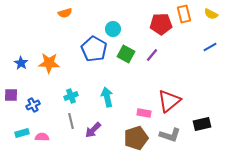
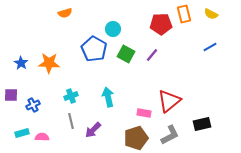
cyan arrow: moved 1 px right
gray L-shape: rotated 45 degrees counterclockwise
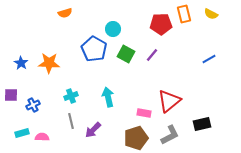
blue line: moved 1 px left, 12 px down
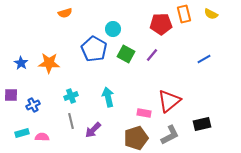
blue line: moved 5 px left
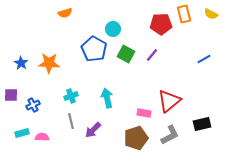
cyan arrow: moved 1 px left, 1 px down
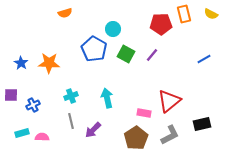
brown pentagon: rotated 15 degrees counterclockwise
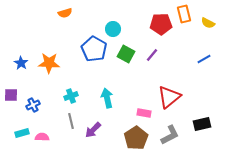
yellow semicircle: moved 3 px left, 9 px down
red triangle: moved 4 px up
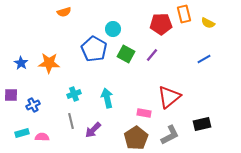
orange semicircle: moved 1 px left, 1 px up
cyan cross: moved 3 px right, 2 px up
